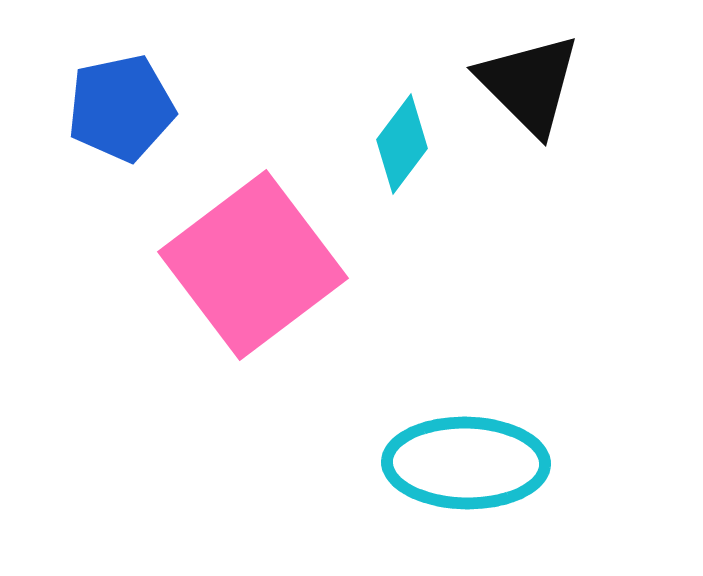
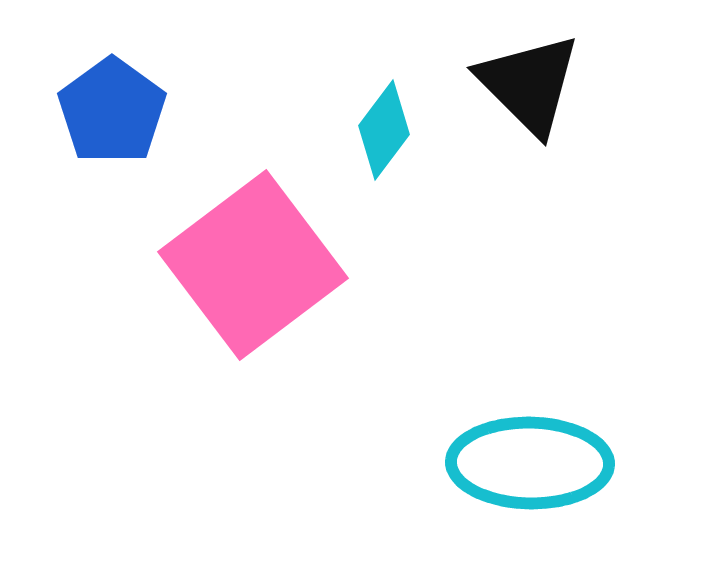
blue pentagon: moved 9 px left, 3 px down; rotated 24 degrees counterclockwise
cyan diamond: moved 18 px left, 14 px up
cyan ellipse: moved 64 px right
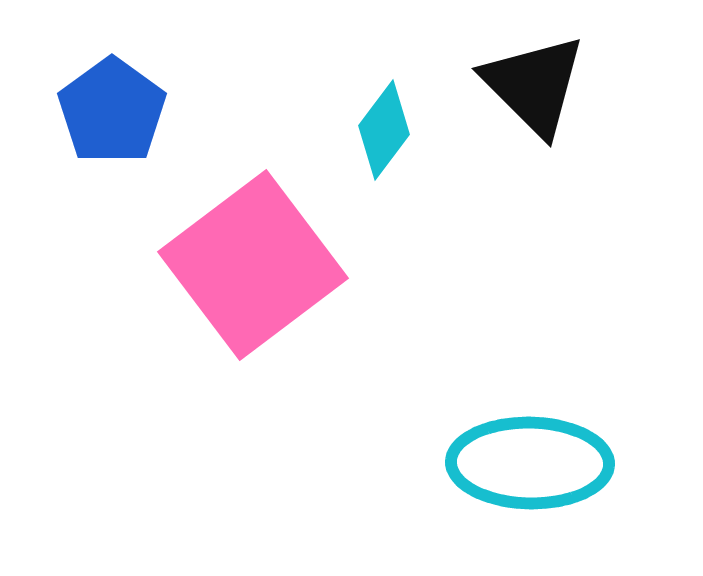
black triangle: moved 5 px right, 1 px down
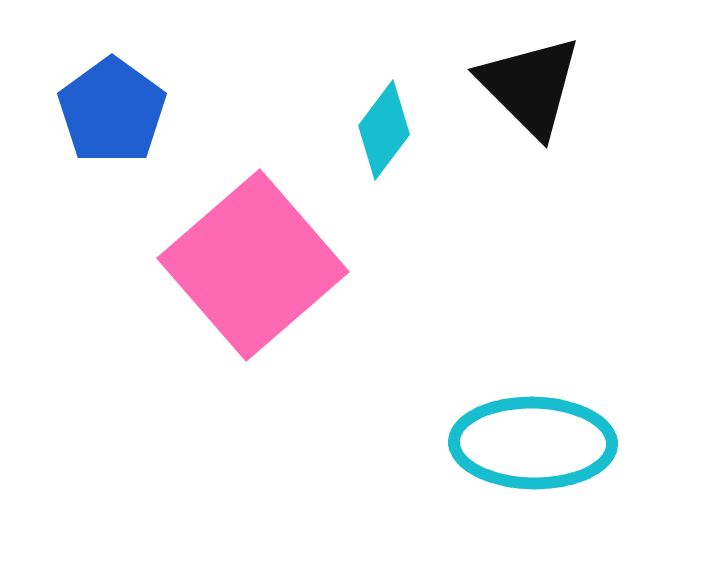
black triangle: moved 4 px left, 1 px down
pink square: rotated 4 degrees counterclockwise
cyan ellipse: moved 3 px right, 20 px up
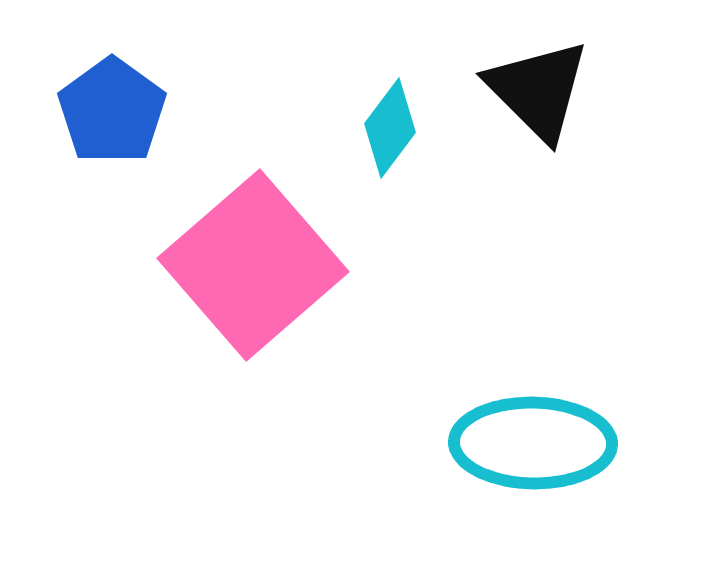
black triangle: moved 8 px right, 4 px down
cyan diamond: moved 6 px right, 2 px up
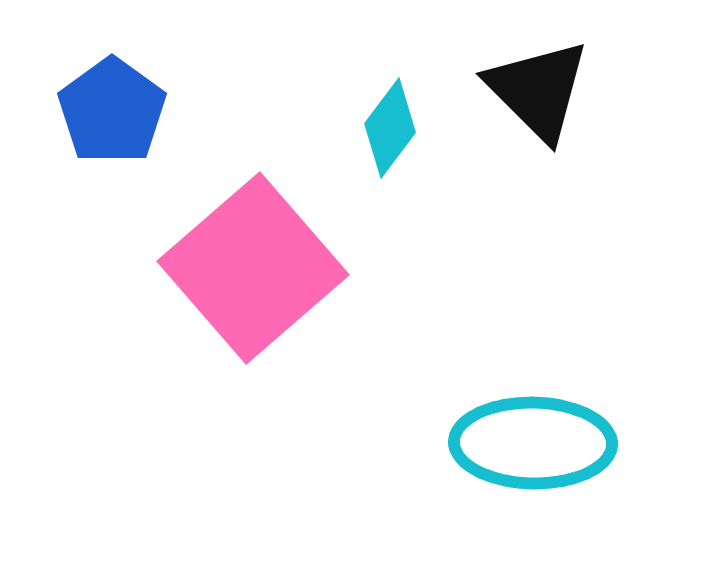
pink square: moved 3 px down
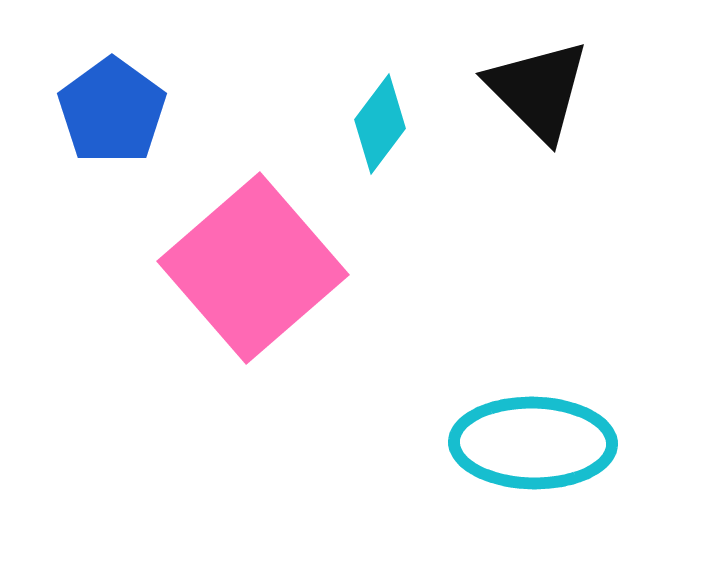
cyan diamond: moved 10 px left, 4 px up
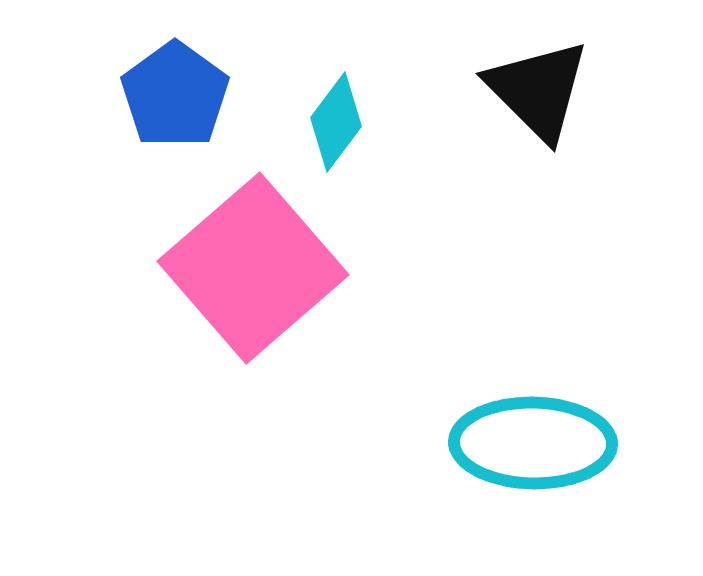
blue pentagon: moved 63 px right, 16 px up
cyan diamond: moved 44 px left, 2 px up
